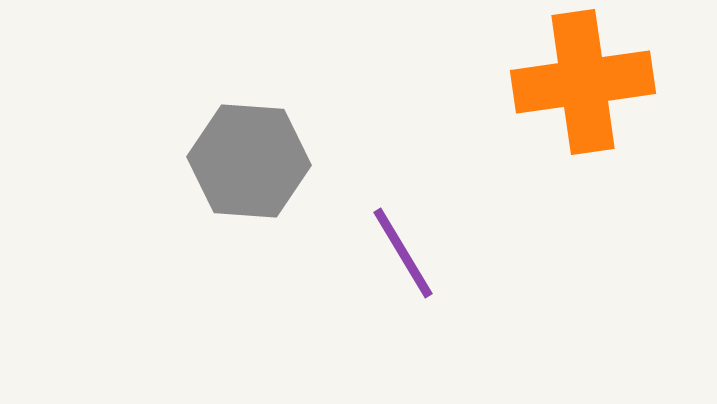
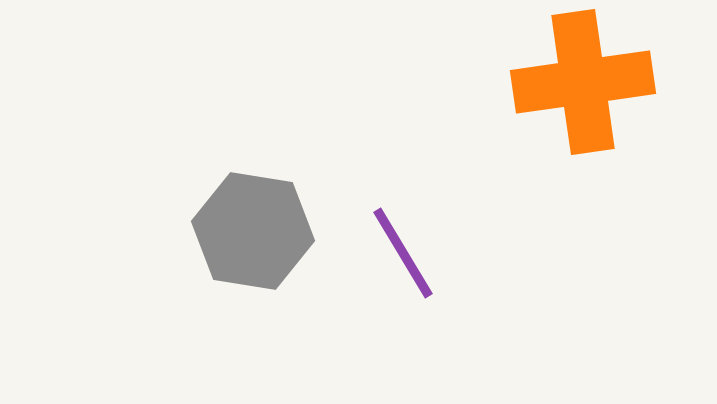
gray hexagon: moved 4 px right, 70 px down; rotated 5 degrees clockwise
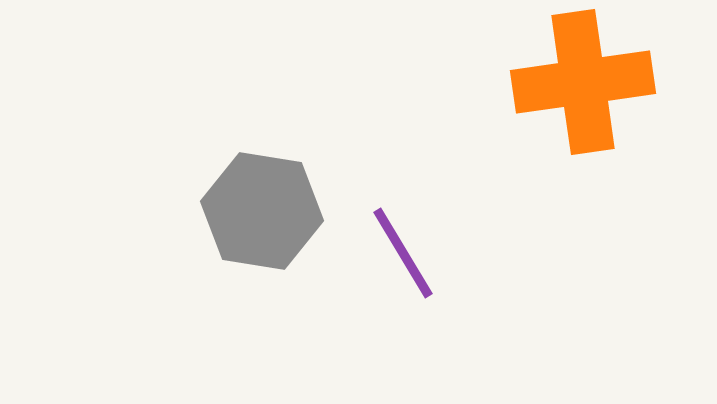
gray hexagon: moved 9 px right, 20 px up
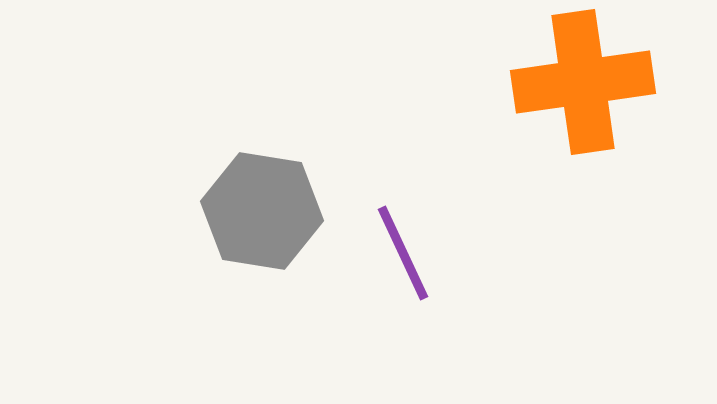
purple line: rotated 6 degrees clockwise
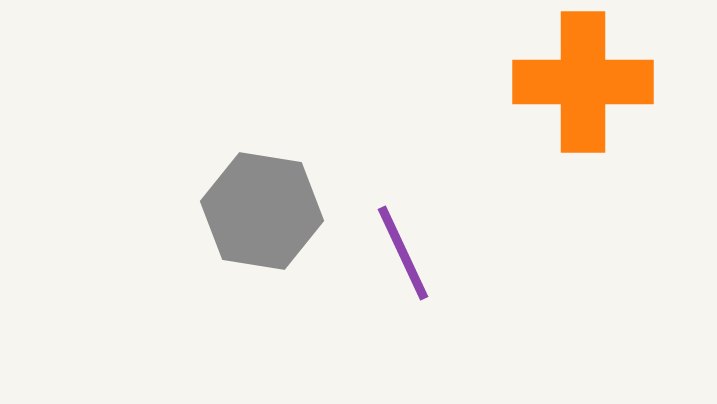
orange cross: rotated 8 degrees clockwise
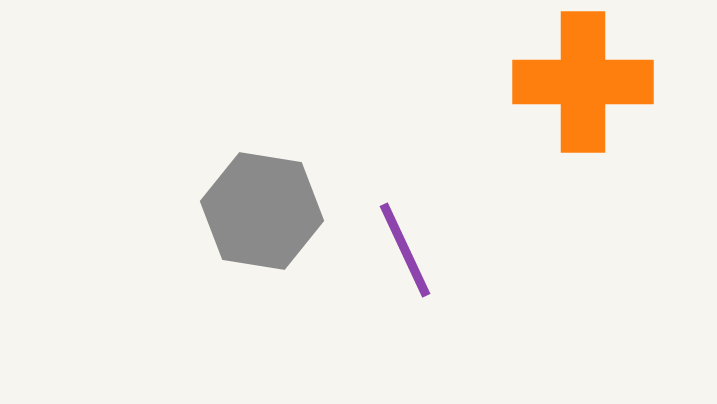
purple line: moved 2 px right, 3 px up
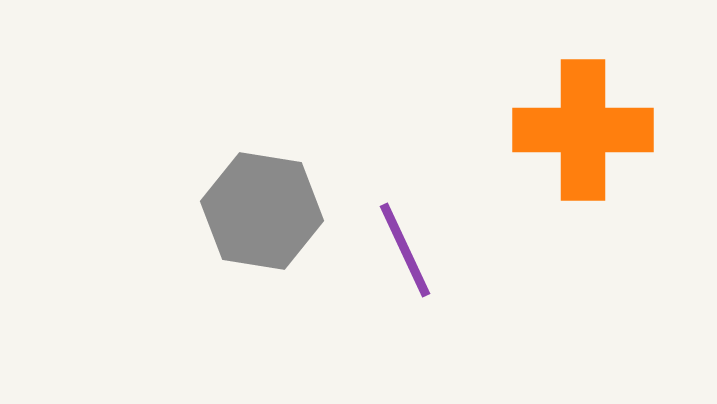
orange cross: moved 48 px down
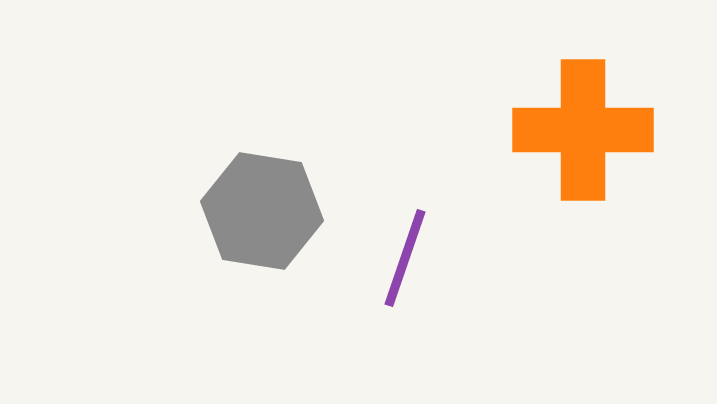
purple line: moved 8 px down; rotated 44 degrees clockwise
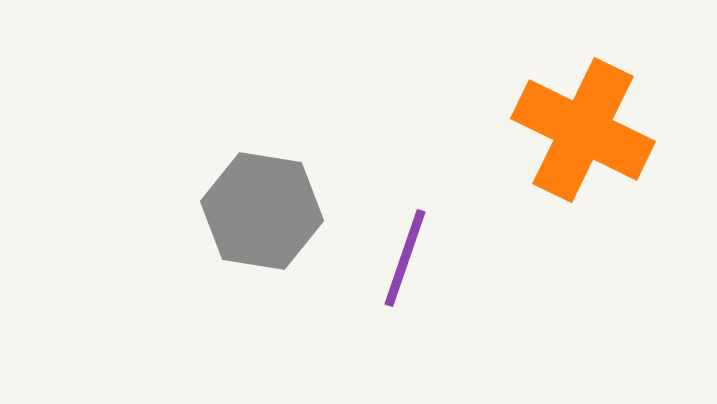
orange cross: rotated 26 degrees clockwise
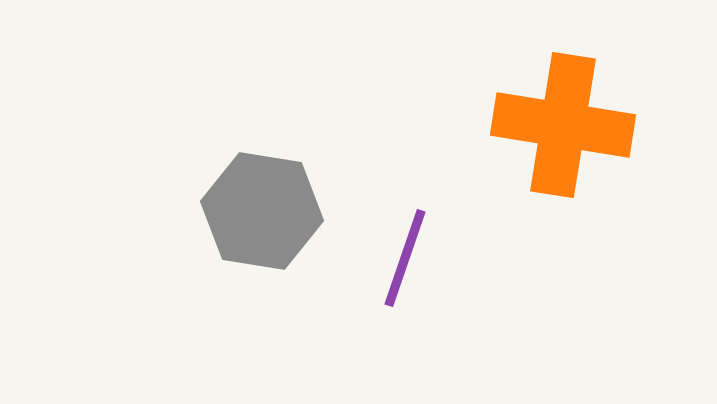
orange cross: moved 20 px left, 5 px up; rotated 17 degrees counterclockwise
